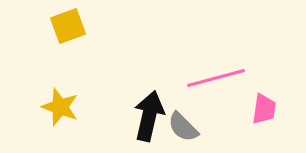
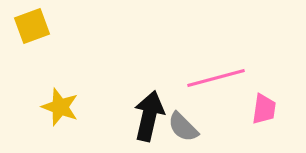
yellow square: moved 36 px left
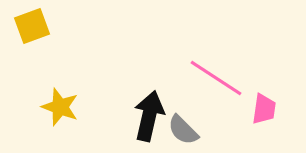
pink line: rotated 48 degrees clockwise
gray semicircle: moved 3 px down
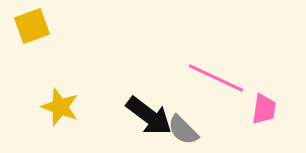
pink line: rotated 8 degrees counterclockwise
black arrow: rotated 114 degrees clockwise
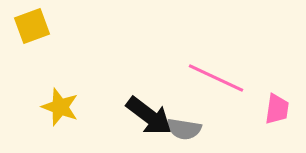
pink trapezoid: moved 13 px right
gray semicircle: moved 1 px right, 1 px up; rotated 36 degrees counterclockwise
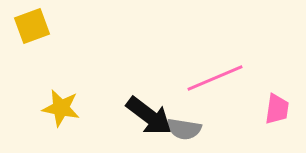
pink line: moved 1 px left; rotated 48 degrees counterclockwise
yellow star: moved 1 px right, 1 px down; rotated 9 degrees counterclockwise
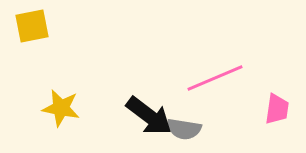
yellow square: rotated 9 degrees clockwise
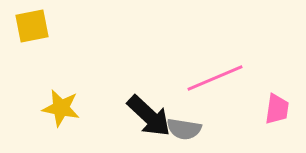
black arrow: rotated 6 degrees clockwise
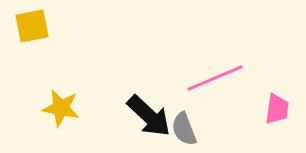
gray semicircle: rotated 60 degrees clockwise
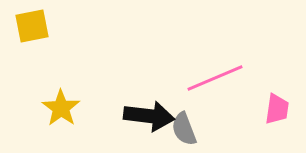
yellow star: rotated 24 degrees clockwise
black arrow: rotated 36 degrees counterclockwise
